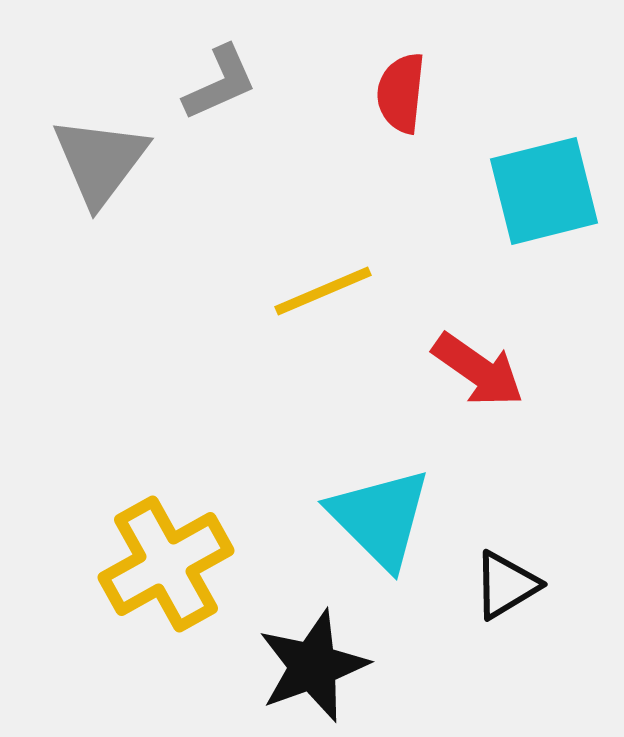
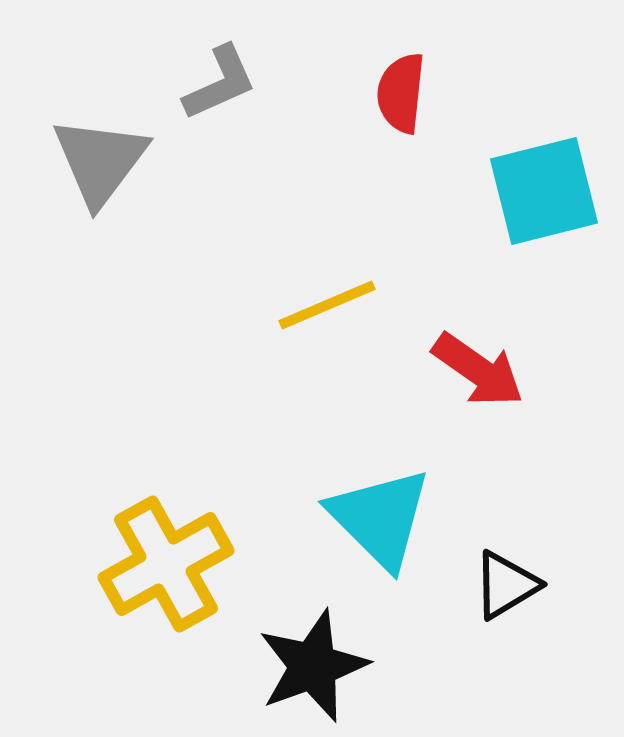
yellow line: moved 4 px right, 14 px down
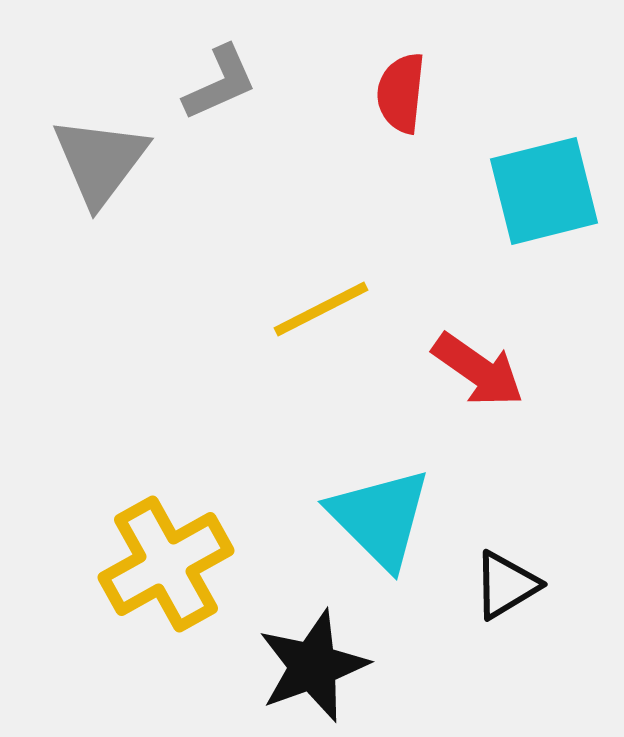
yellow line: moved 6 px left, 4 px down; rotated 4 degrees counterclockwise
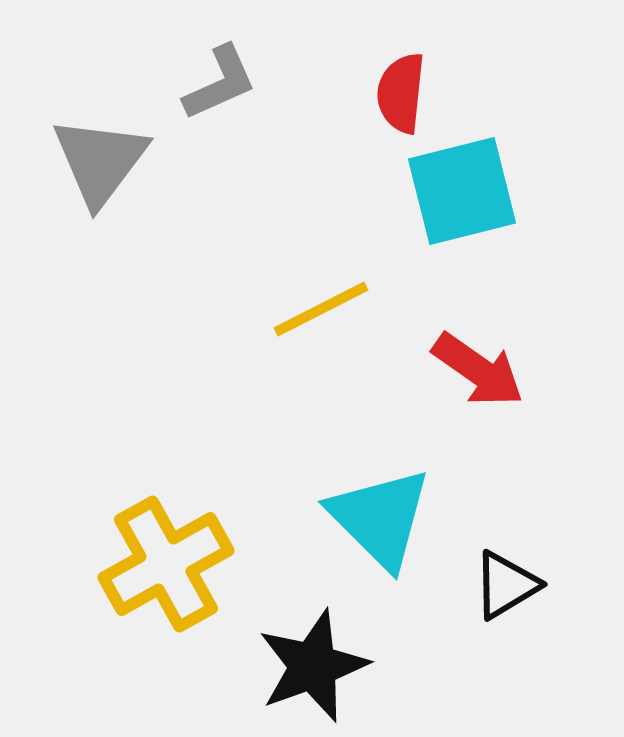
cyan square: moved 82 px left
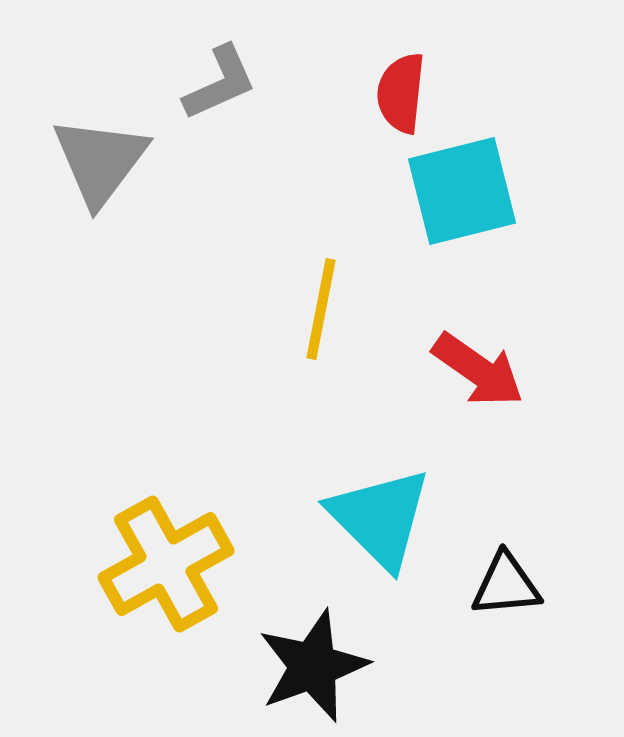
yellow line: rotated 52 degrees counterclockwise
black triangle: rotated 26 degrees clockwise
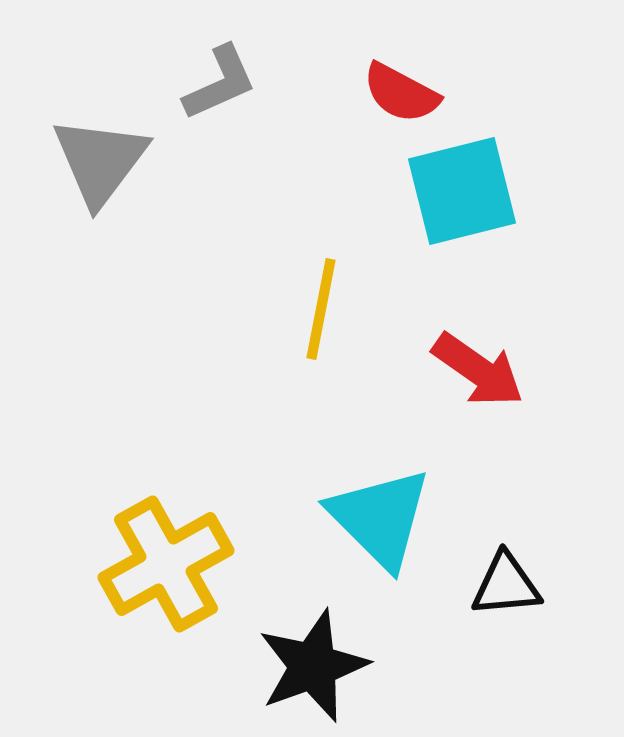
red semicircle: rotated 68 degrees counterclockwise
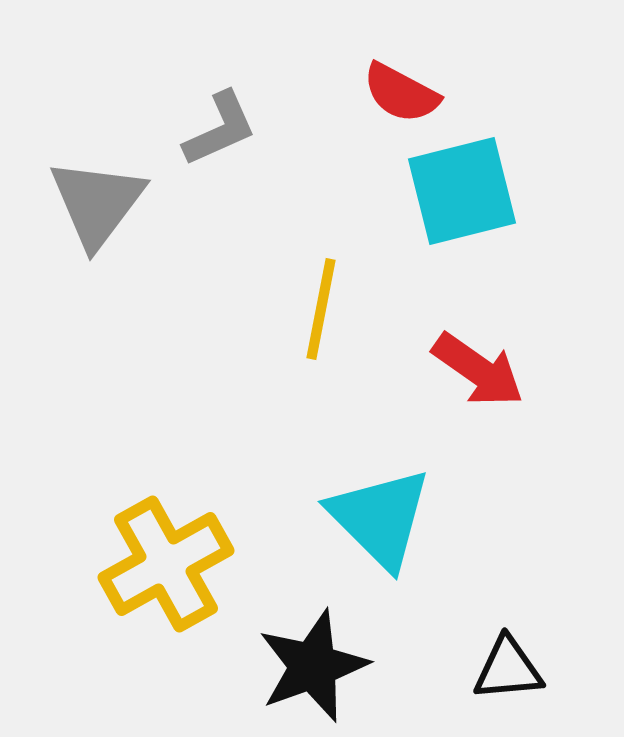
gray L-shape: moved 46 px down
gray triangle: moved 3 px left, 42 px down
black triangle: moved 2 px right, 84 px down
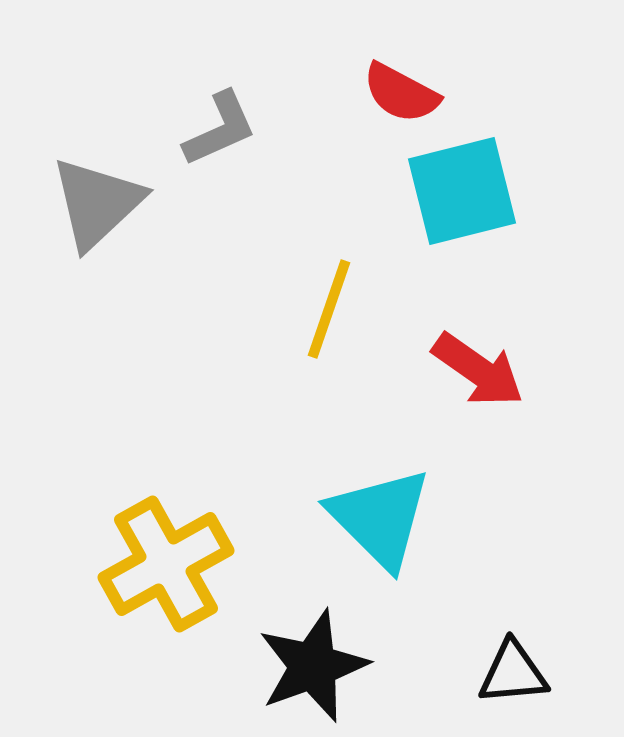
gray triangle: rotated 10 degrees clockwise
yellow line: moved 8 px right; rotated 8 degrees clockwise
black triangle: moved 5 px right, 4 px down
